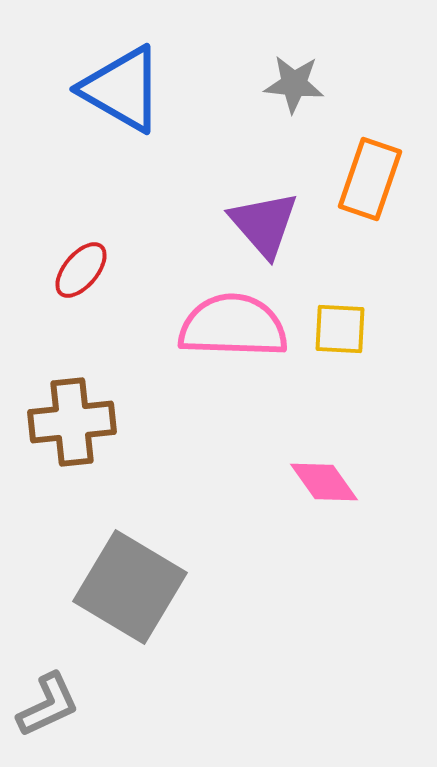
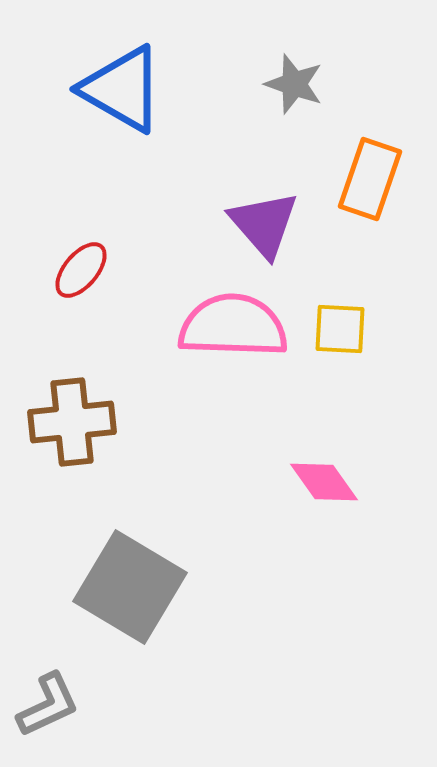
gray star: rotated 14 degrees clockwise
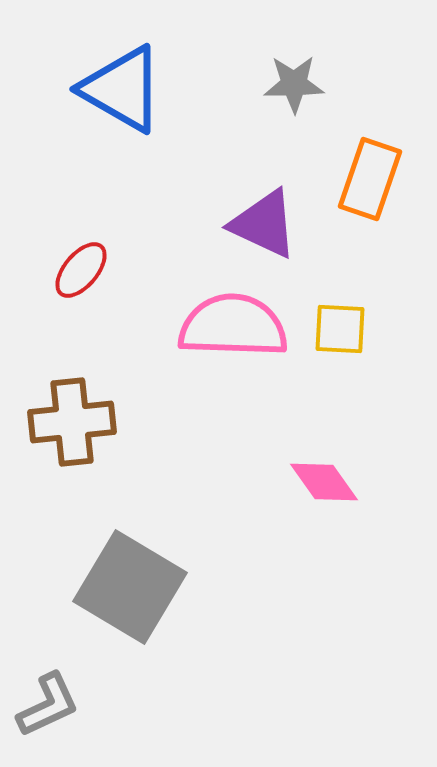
gray star: rotated 20 degrees counterclockwise
purple triangle: rotated 24 degrees counterclockwise
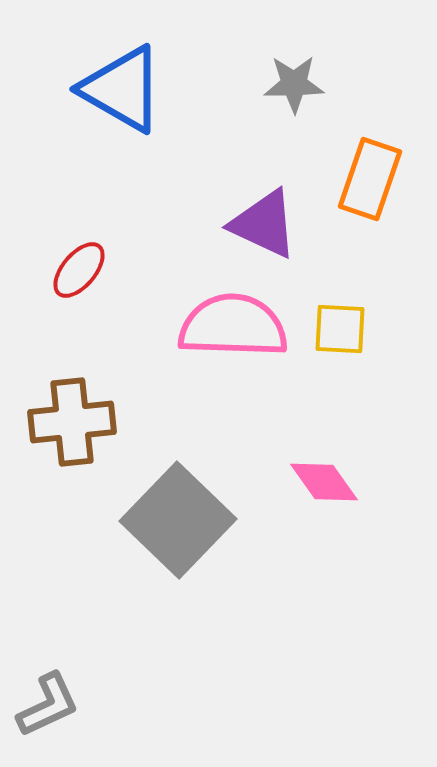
red ellipse: moved 2 px left
gray square: moved 48 px right, 67 px up; rotated 13 degrees clockwise
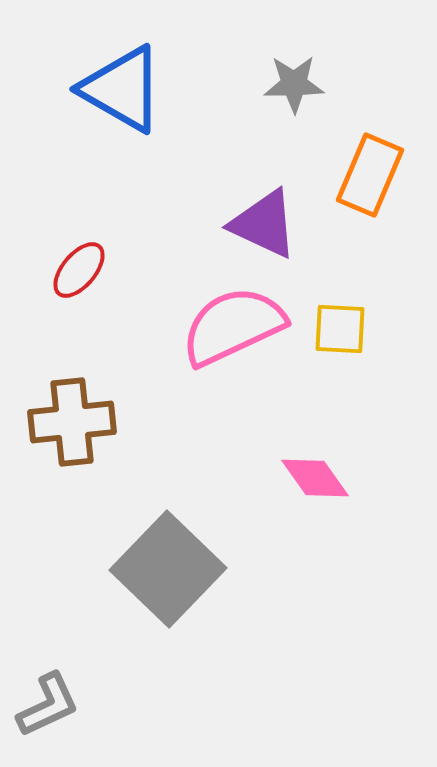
orange rectangle: moved 4 px up; rotated 4 degrees clockwise
pink semicircle: rotated 27 degrees counterclockwise
pink diamond: moved 9 px left, 4 px up
gray square: moved 10 px left, 49 px down
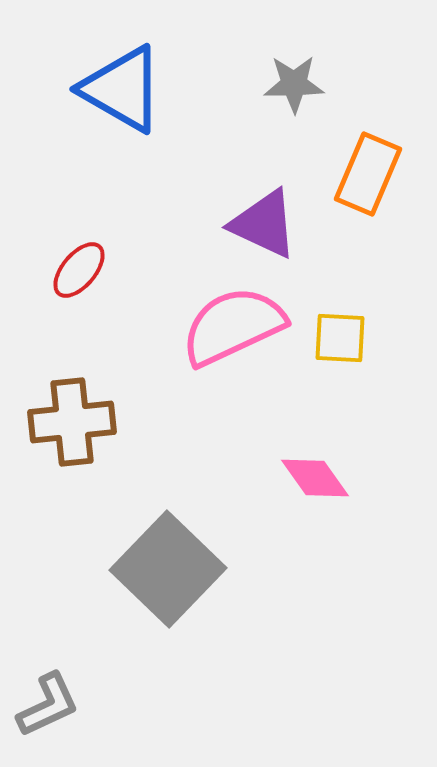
orange rectangle: moved 2 px left, 1 px up
yellow square: moved 9 px down
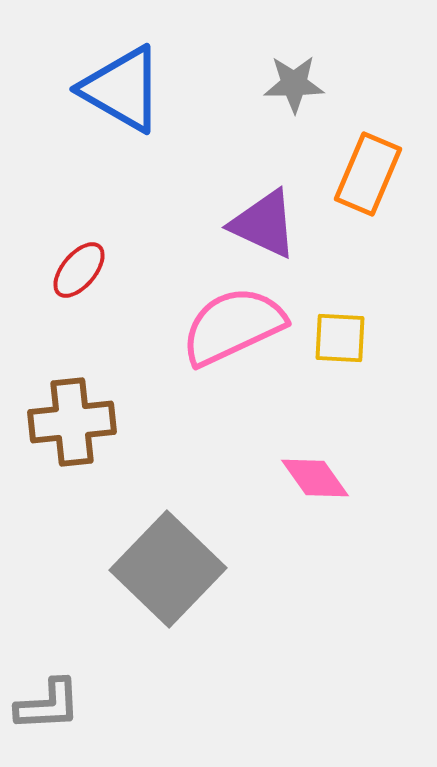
gray L-shape: rotated 22 degrees clockwise
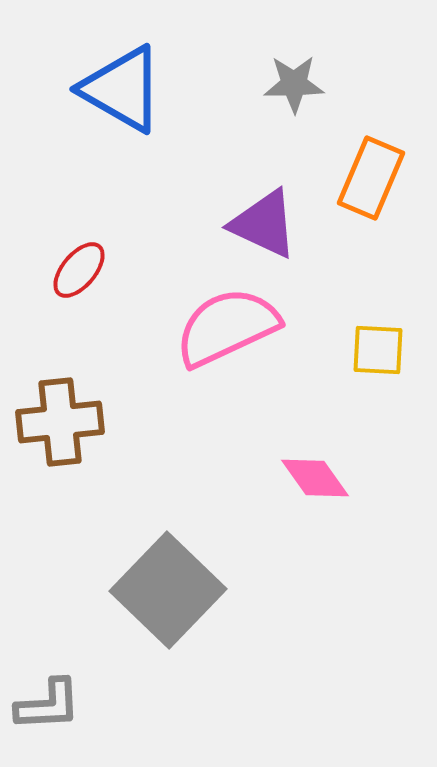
orange rectangle: moved 3 px right, 4 px down
pink semicircle: moved 6 px left, 1 px down
yellow square: moved 38 px right, 12 px down
brown cross: moved 12 px left
gray square: moved 21 px down
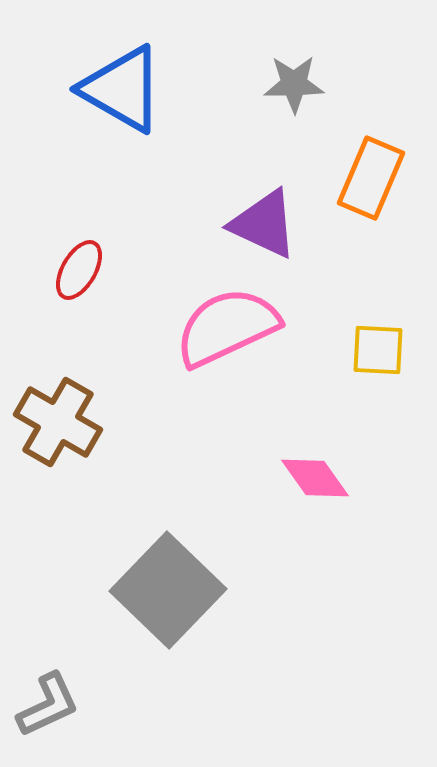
red ellipse: rotated 10 degrees counterclockwise
brown cross: moved 2 px left; rotated 36 degrees clockwise
gray L-shape: rotated 22 degrees counterclockwise
